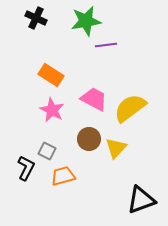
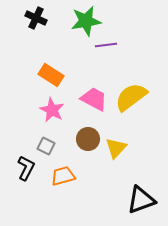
yellow semicircle: moved 1 px right, 11 px up
brown circle: moved 1 px left
gray square: moved 1 px left, 5 px up
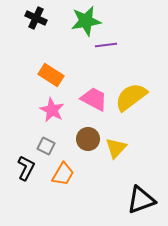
orange trapezoid: moved 2 px up; rotated 135 degrees clockwise
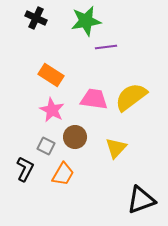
purple line: moved 2 px down
pink trapezoid: rotated 20 degrees counterclockwise
brown circle: moved 13 px left, 2 px up
black L-shape: moved 1 px left, 1 px down
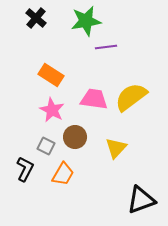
black cross: rotated 15 degrees clockwise
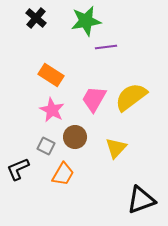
pink trapezoid: rotated 68 degrees counterclockwise
black L-shape: moved 7 px left; rotated 140 degrees counterclockwise
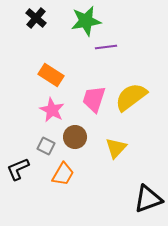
pink trapezoid: rotated 12 degrees counterclockwise
black triangle: moved 7 px right, 1 px up
